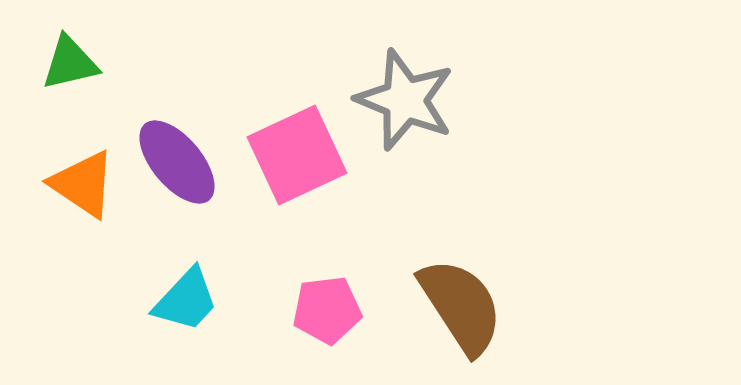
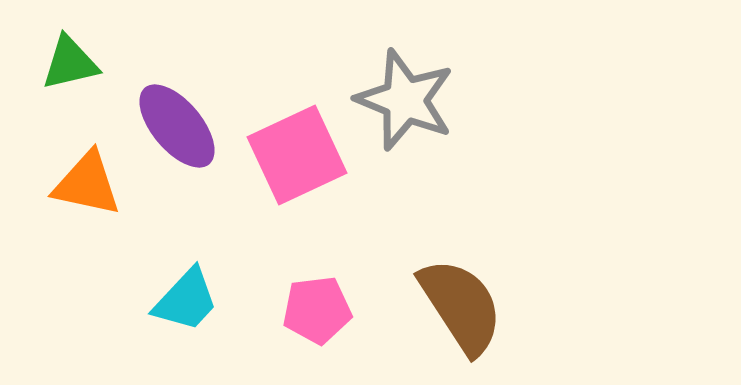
purple ellipse: moved 36 px up
orange triangle: moved 4 px right; rotated 22 degrees counterclockwise
pink pentagon: moved 10 px left
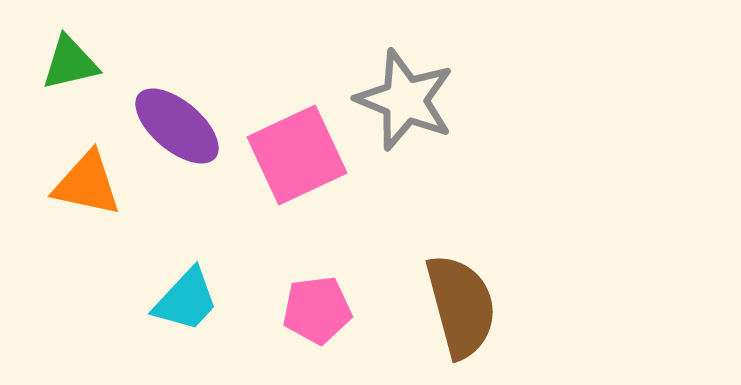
purple ellipse: rotated 10 degrees counterclockwise
brown semicircle: rotated 18 degrees clockwise
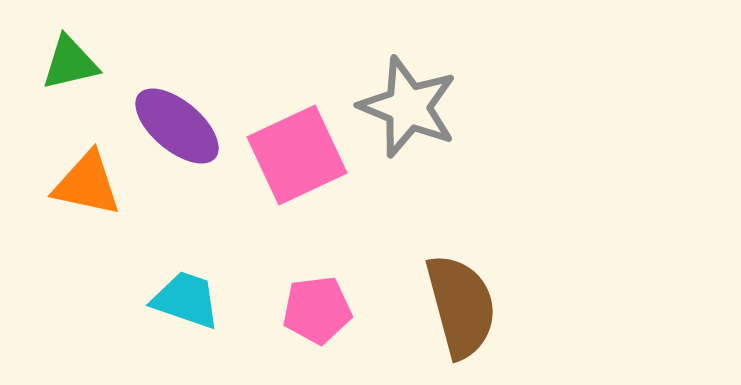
gray star: moved 3 px right, 7 px down
cyan trapezoid: rotated 114 degrees counterclockwise
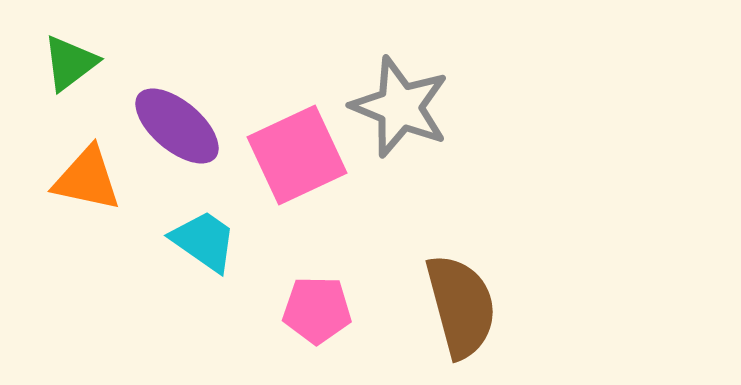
green triangle: rotated 24 degrees counterclockwise
gray star: moved 8 px left
orange triangle: moved 5 px up
cyan trapezoid: moved 18 px right, 59 px up; rotated 16 degrees clockwise
pink pentagon: rotated 8 degrees clockwise
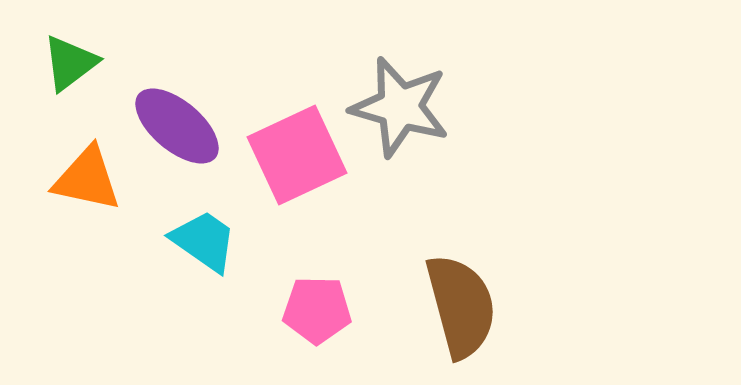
gray star: rotated 6 degrees counterclockwise
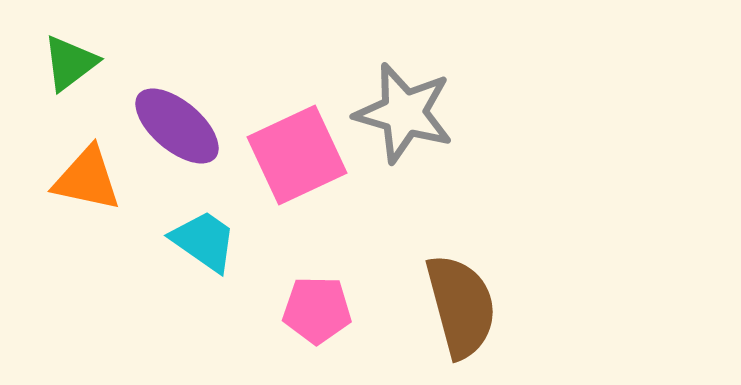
gray star: moved 4 px right, 6 px down
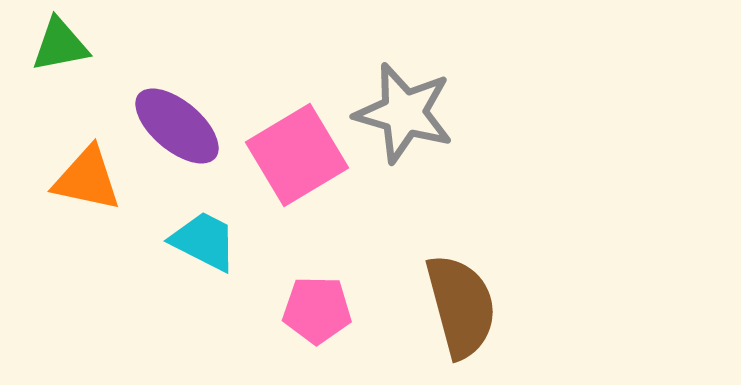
green triangle: moved 10 px left, 18 px up; rotated 26 degrees clockwise
pink square: rotated 6 degrees counterclockwise
cyan trapezoid: rotated 8 degrees counterclockwise
